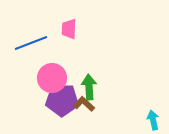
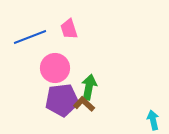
pink trapezoid: rotated 20 degrees counterclockwise
blue line: moved 1 px left, 6 px up
pink circle: moved 3 px right, 10 px up
green arrow: rotated 15 degrees clockwise
purple pentagon: rotated 8 degrees counterclockwise
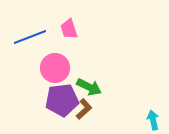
green arrow: rotated 105 degrees clockwise
brown L-shape: moved 5 px down; rotated 95 degrees clockwise
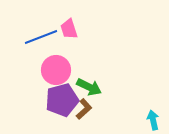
blue line: moved 11 px right
pink circle: moved 1 px right, 2 px down
purple pentagon: rotated 8 degrees counterclockwise
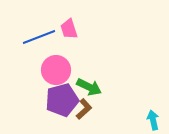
blue line: moved 2 px left
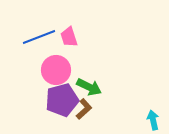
pink trapezoid: moved 8 px down
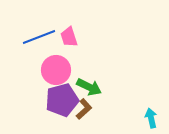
cyan arrow: moved 2 px left, 2 px up
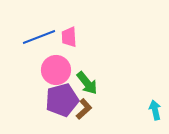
pink trapezoid: rotated 15 degrees clockwise
green arrow: moved 2 px left, 4 px up; rotated 25 degrees clockwise
cyan arrow: moved 4 px right, 8 px up
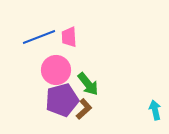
green arrow: moved 1 px right, 1 px down
